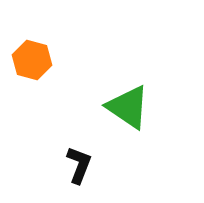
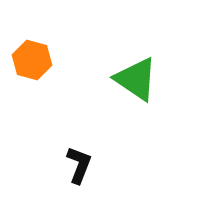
green triangle: moved 8 px right, 28 px up
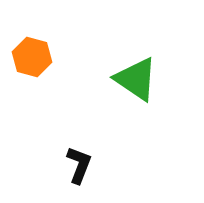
orange hexagon: moved 3 px up
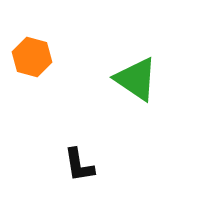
black L-shape: rotated 150 degrees clockwise
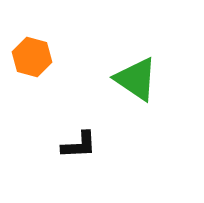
black L-shape: moved 20 px up; rotated 84 degrees counterclockwise
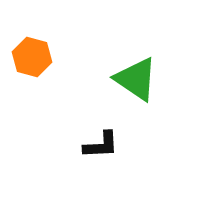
black L-shape: moved 22 px right
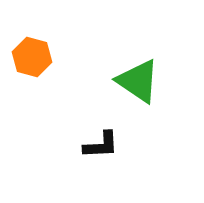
green triangle: moved 2 px right, 2 px down
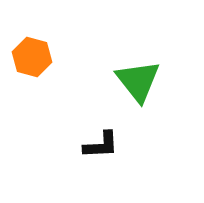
green triangle: rotated 18 degrees clockwise
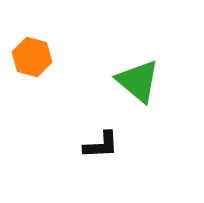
green triangle: rotated 12 degrees counterclockwise
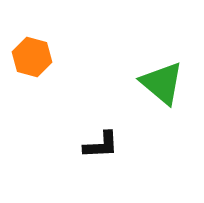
green triangle: moved 24 px right, 2 px down
